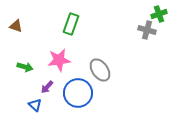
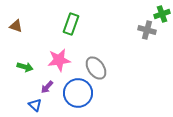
green cross: moved 3 px right
gray ellipse: moved 4 px left, 2 px up
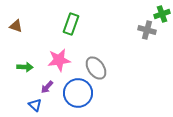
green arrow: rotated 14 degrees counterclockwise
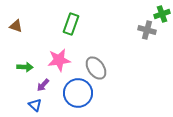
purple arrow: moved 4 px left, 2 px up
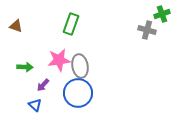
gray ellipse: moved 16 px left, 2 px up; rotated 25 degrees clockwise
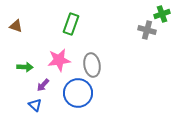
gray ellipse: moved 12 px right, 1 px up
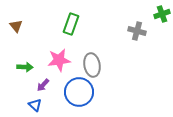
brown triangle: rotated 32 degrees clockwise
gray cross: moved 10 px left, 1 px down
blue circle: moved 1 px right, 1 px up
